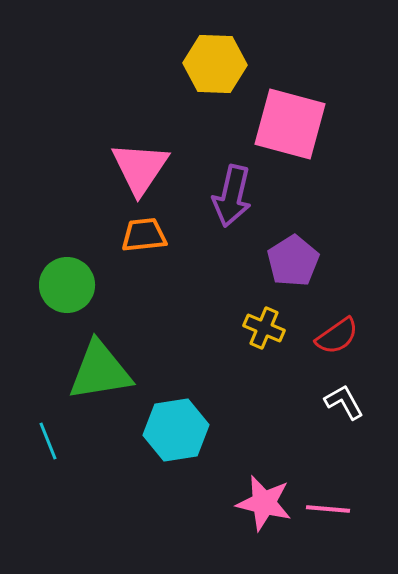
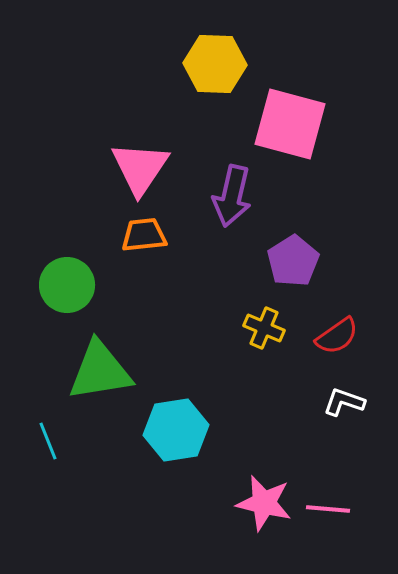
white L-shape: rotated 42 degrees counterclockwise
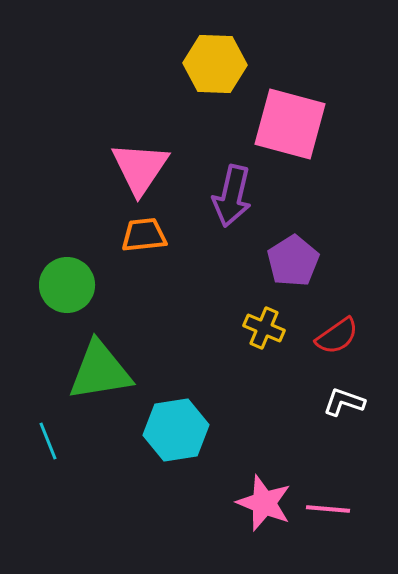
pink star: rotated 8 degrees clockwise
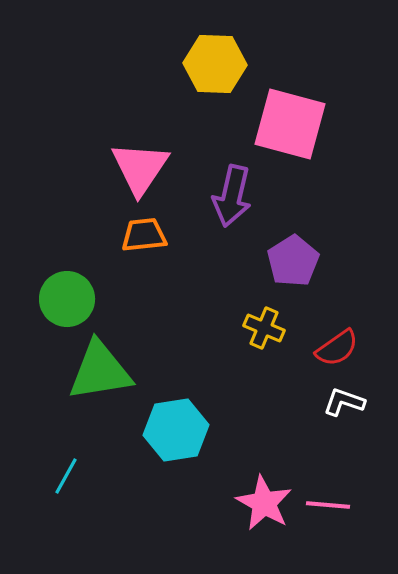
green circle: moved 14 px down
red semicircle: moved 12 px down
cyan line: moved 18 px right, 35 px down; rotated 51 degrees clockwise
pink star: rotated 8 degrees clockwise
pink line: moved 4 px up
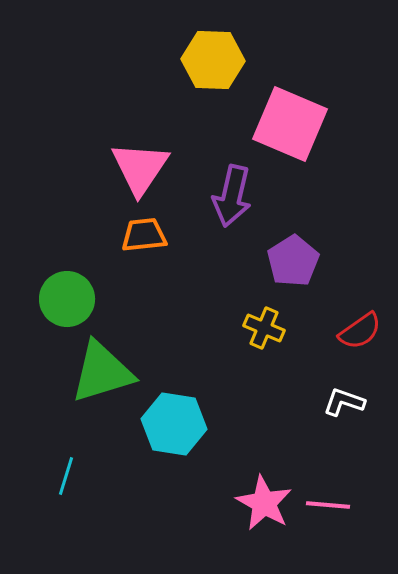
yellow hexagon: moved 2 px left, 4 px up
pink square: rotated 8 degrees clockwise
red semicircle: moved 23 px right, 17 px up
green triangle: moved 2 px right, 1 px down; rotated 8 degrees counterclockwise
cyan hexagon: moved 2 px left, 6 px up; rotated 18 degrees clockwise
cyan line: rotated 12 degrees counterclockwise
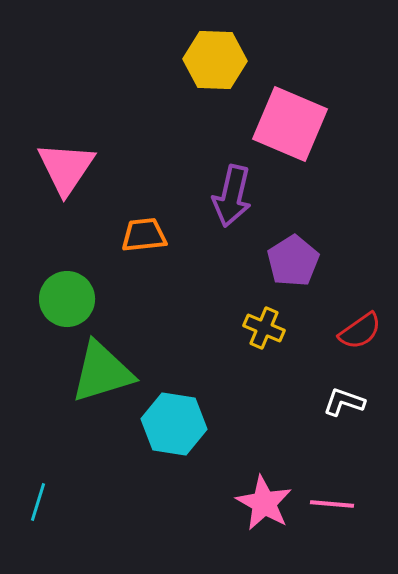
yellow hexagon: moved 2 px right
pink triangle: moved 74 px left
cyan line: moved 28 px left, 26 px down
pink line: moved 4 px right, 1 px up
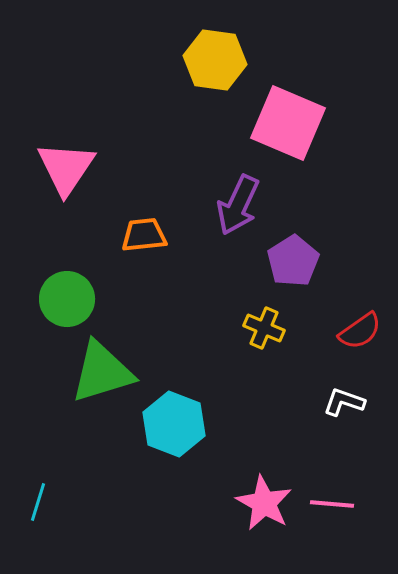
yellow hexagon: rotated 6 degrees clockwise
pink square: moved 2 px left, 1 px up
purple arrow: moved 6 px right, 9 px down; rotated 12 degrees clockwise
cyan hexagon: rotated 12 degrees clockwise
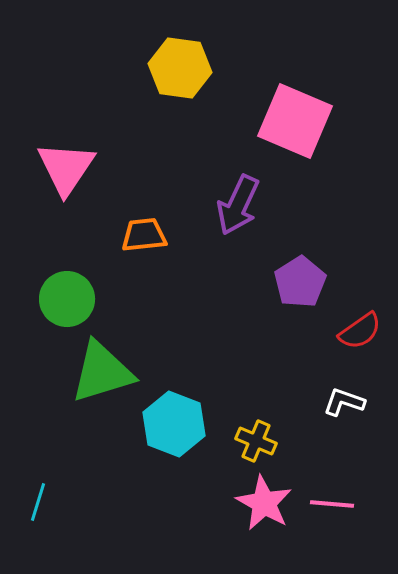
yellow hexagon: moved 35 px left, 8 px down
pink square: moved 7 px right, 2 px up
purple pentagon: moved 7 px right, 21 px down
yellow cross: moved 8 px left, 113 px down
